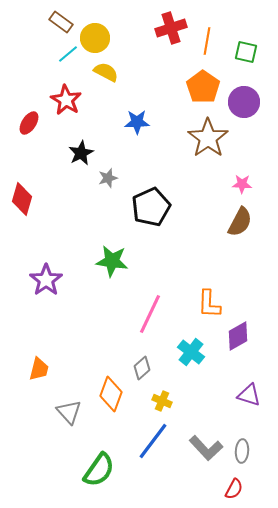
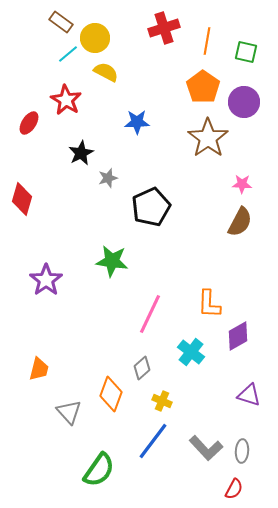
red cross: moved 7 px left
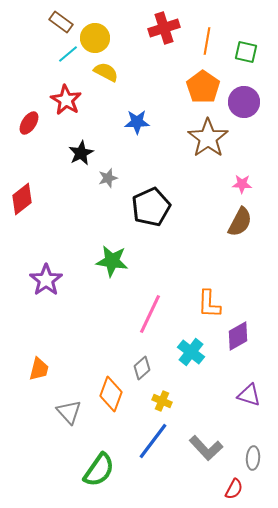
red diamond: rotated 36 degrees clockwise
gray ellipse: moved 11 px right, 7 px down
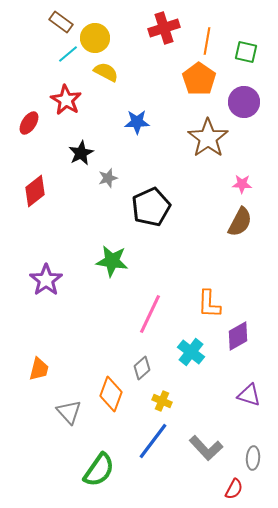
orange pentagon: moved 4 px left, 8 px up
red diamond: moved 13 px right, 8 px up
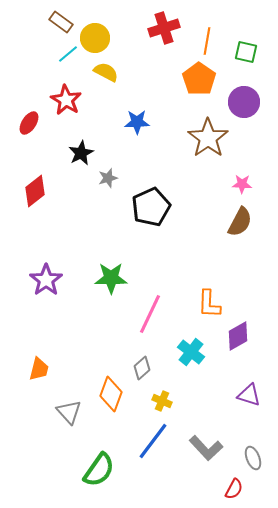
green star: moved 1 px left, 17 px down; rotated 8 degrees counterclockwise
gray ellipse: rotated 25 degrees counterclockwise
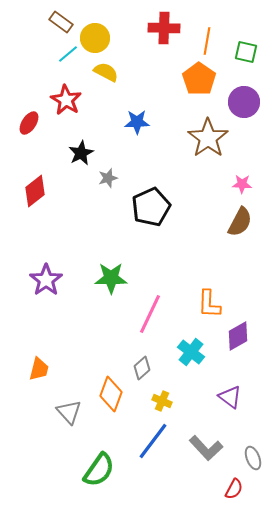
red cross: rotated 20 degrees clockwise
purple triangle: moved 19 px left, 2 px down; rotated 20 degrees clockwise
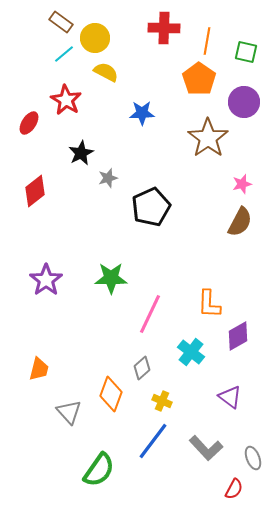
cyan line: moved 4 px left
blue star: moved 5 px right, 9 px up
pink star: rotated 18 degrees counterclockwise
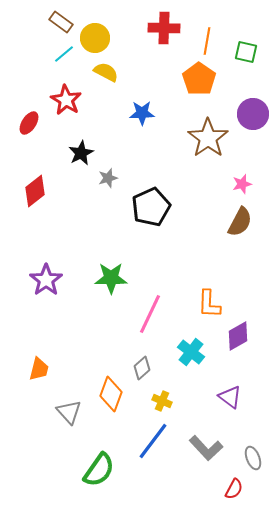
purple circle: moved 9 px right, 12 px down
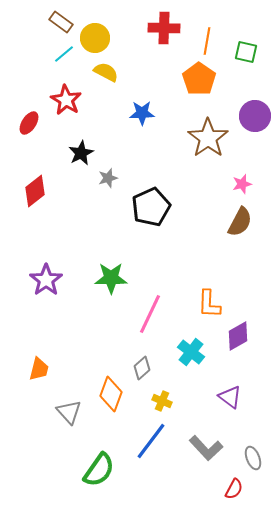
purple circle: moved 2 px right, 2 px down
blue line: moved 2 px left
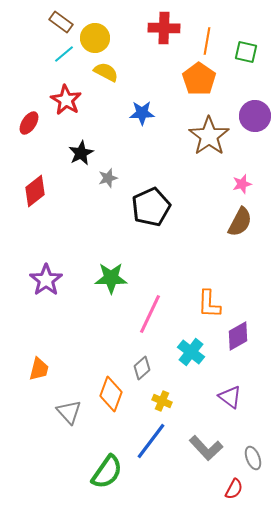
brown star: moved 1 px right, 2 px up
green semicircle: moved 8 px right, 2 px down
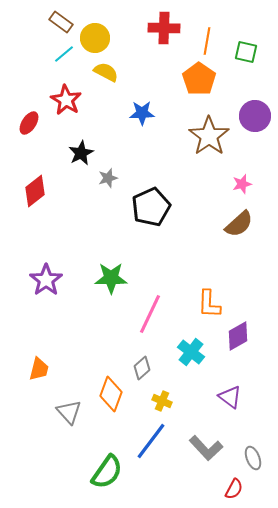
brown semicircle: moved 1 px left, 2 px down; rotated 20 degrees clockwise
